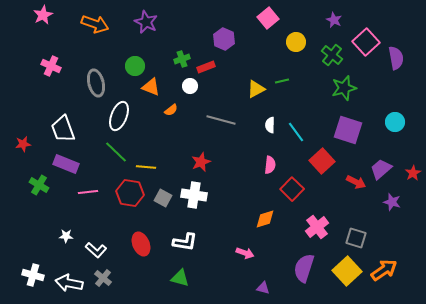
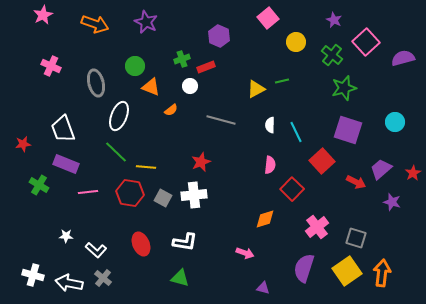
purple hexagon at (224, 39): moved 5 px left, 3 px up
purple semicircle at (396, 58): moved 7 px right; rotated 95 degrees counterclockwise
cyan line at (296, 132): rotated 10 degrees clockwise
white cross at (194, 195): rotated 15 degrees counterclockwise
orange arrow at (384, 270): moved 2 px left, 3 px down; rotated 48 degrees counterclockwise
yellow square at (347, 271): rotated 8 degrees clockwise
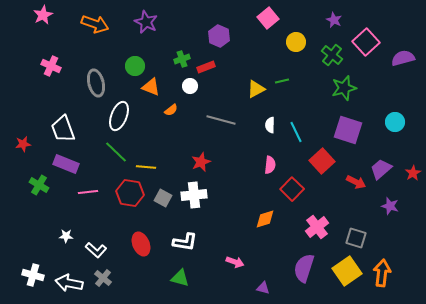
purple star at (392, 202): moved 2 px left, 4 px down
pink arrow at (245, 253): moved 10 px left, 9 px down
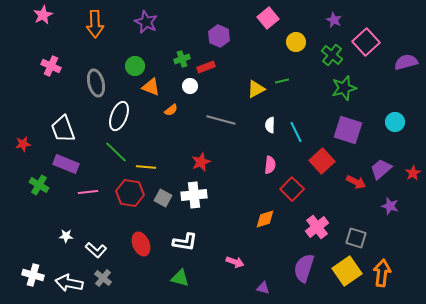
orange arrow at (95, 24): rotated 68 degrees clockwise
purple semicircle at (403, 58): moved 3 px right, 4 px down
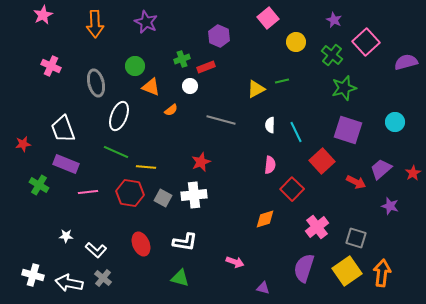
green line at (116, 152): rotated 20 degrees counterclockwise
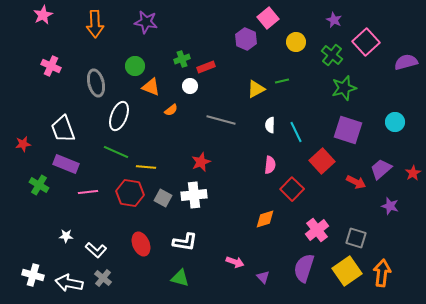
purple star at (146, 22): rotated 15 degrees counterclockwise
purple hexagon at (219, 36): moved 27 px right, 3 px down
pink cross at (317, 227): moved 3 px down
purple triangle at (263, 288): moved 11 px up; rotated 32 degrees clockwise
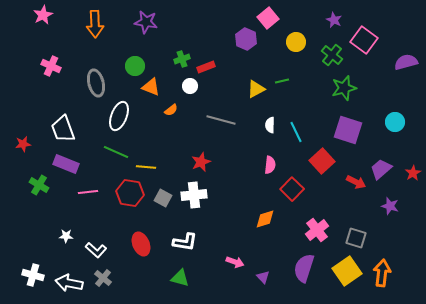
pink square at (366, 42): moved 2 px left, 2 px up; rotated 12 degrees counterclockwise
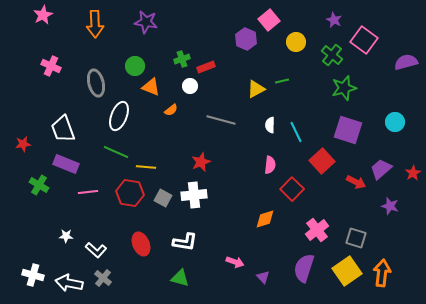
pink square at (268, 18): moved 1 px right, 2 px down
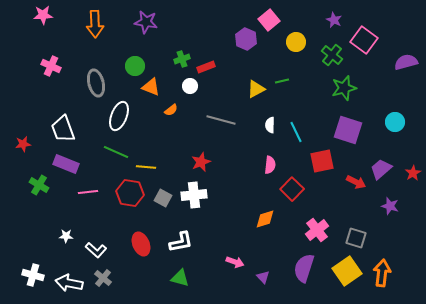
pink star at (43, 15): rotated 24 degrees clockwise
red square at (322, 161): rotated 30 degrees clockwise
white L-shape at (185, 242): moved 4 px left; rotated 20 degrees counterclockwise
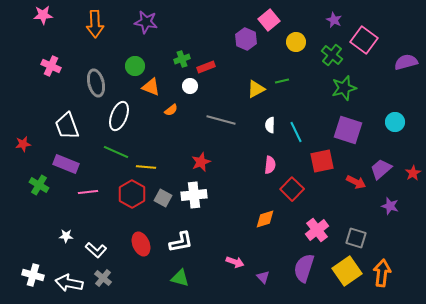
white trapezoid at (63, 129): moved 4 px right, 3 px up
red hexagon at (130, 193): moved 2 px right, 1 px down; rotated 20 degrees clockwise
